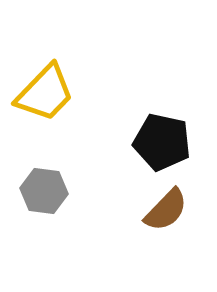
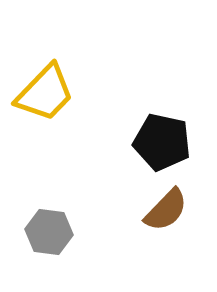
gray hexagon: moved 5 px right, 41 px down
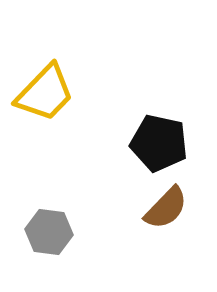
black pentagon: moved 3 px left, 1 px down
brown semicircle: moved 2 px up
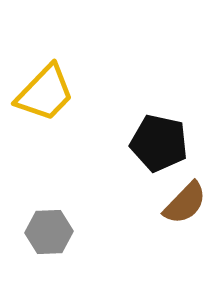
brown semicircle: moved 19 px right, 5 px up
gray hexagon: rotated 9 degrees counterclockwise
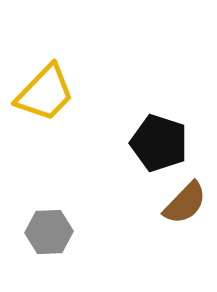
black pentagon: rotated 6 degrees clockwise
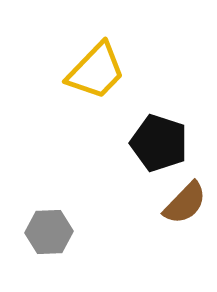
yellow trapezoid: moved 51 px right, 22 px up
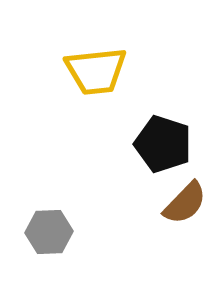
yellow trapezoid: rotated 40 degrees clockwise
black pentagon: moved 4 px right, 1 px down
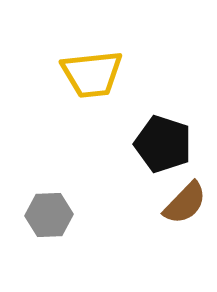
yellow trapezoid: moved 4 px left, 3 px down
gray hexagon: moved 17 px up
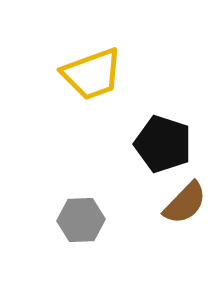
yellow trapezoid: rotated 14 degrees counterclockwise
gray hexagon: moved 32 px right, 5 px down
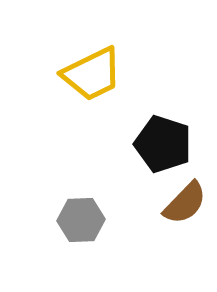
yellow trapezoid: rotated 6 degrees counterclockwise
